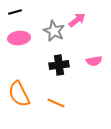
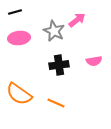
orange semicircle: rotated 28 degrees counterclockwise
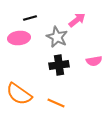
black line: moved 15 px right, 6 px down
gray star: moved 3 px right, 6 px down
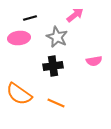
pink arrow: moved 2 px left, 5 px up
black cross: moved 6 px left, 1 px down
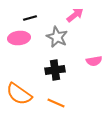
black cross: moved 2 px right, 4 px down
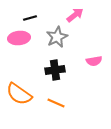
gray star: rotated 20 degrees clockwise
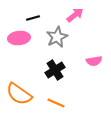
black line: moved 3 px right
black cross: rotated 24 degrees counterclockwise
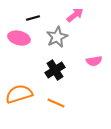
pink ellipse: rotated 20 degrees clockwise
orange semicircle: rotated 128 degrees clockwise
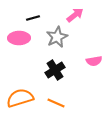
pink ellipse: rotated 15 degrees counterclockwise
orange semicircle: moved 1 px right, 4 px down
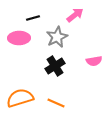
black cross: moved 4 px up
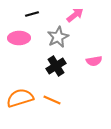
black line: moved 1 px left, 4 px up
gray star: moved 1 px right
black cross: moved 1 px right
orange line: moved 4 px left, 3 px up
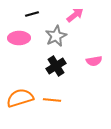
gray star: moved 2 px left, 1 px up
orange line: rotated 18 degrees counterclockwise
